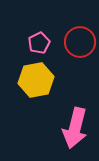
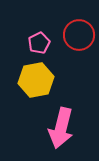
red circle: moved 1 px left, 7 px up
pink arrow: moved 14 px left
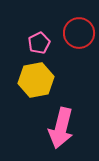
red circle: moved 2 px up
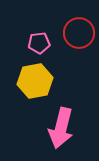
pink pentagon: rotated 20 degrees clockwise
yellow hexagon: moved 1 px left, 1 px down
